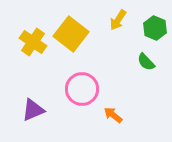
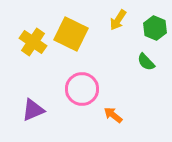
yellow square: rotated 12 degrees counterclockwise
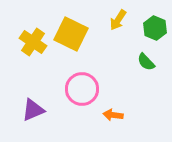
orange arrow: rotated 30 degrees counterclockwise
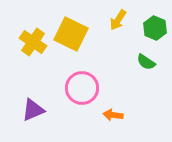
green semicircle: rotated 12 degrees counterclockwise
pink circle: moved 1 px up
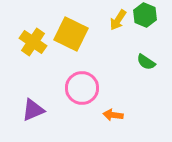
green hexagon: moved 10 px left, 13 px up
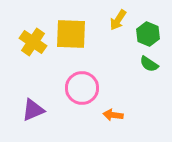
green hexagon: moved 3 px right, 19 px down
yellow square: rotated 24 degrees counterclockwise
green semicircle: moved 3 px right, 2 px down
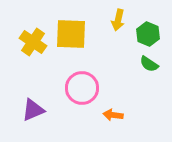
yellow arrow: rotated 20 degrees counterclockwise
